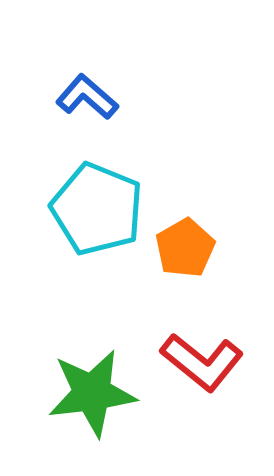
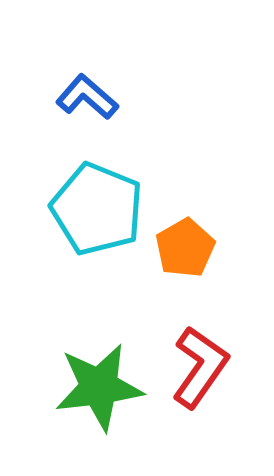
red L-shape: moved 2 px left, 5 px down; rotated 94 degrees counterclockwise
green star: moved 7 px right, 6 px up
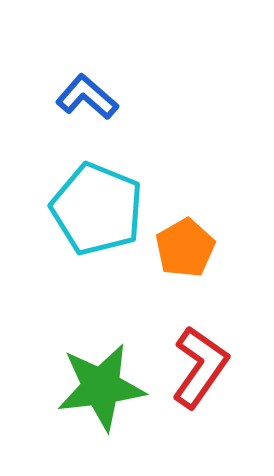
green star: moved 2 px right
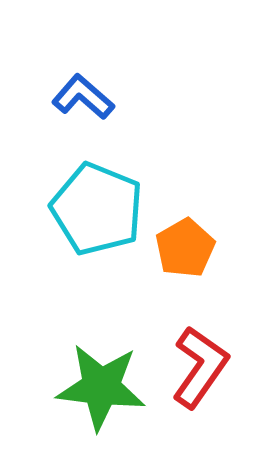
blue L-shape: moved 4 px left
green star: rotated 14 degrees clockwise
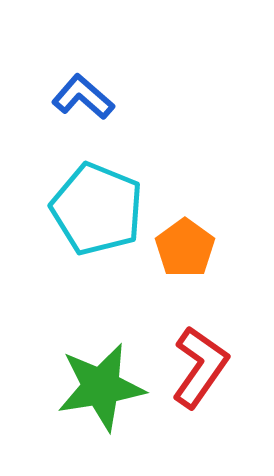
orange pentagon: rotated 6 degrees counterclockwise
green star: rotated 16 degrees counterclockwise
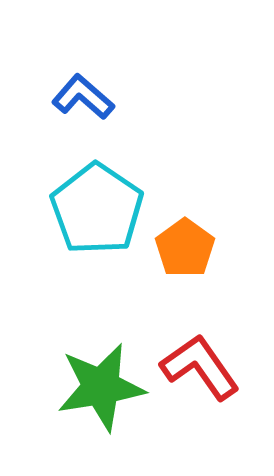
cyan pentagon: rotated 12 degrees clockwise
red L-shape: rotated 70 degrees counterclockwise
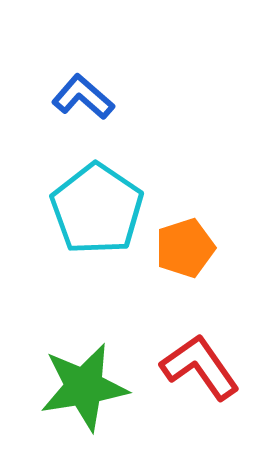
orange pentagon: rotated 18 degrees clockwise
green star: moved 17 px left
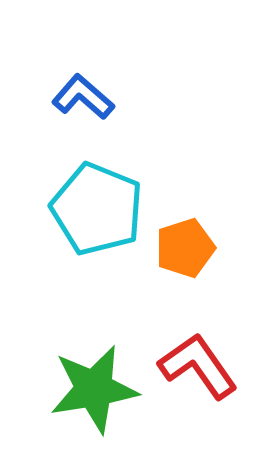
cyan pentagon: rotated 12 degrees counterclockwise
red L-shape: moved 2 px left, 1 px up
green star: moved 10 px right, 2 px down
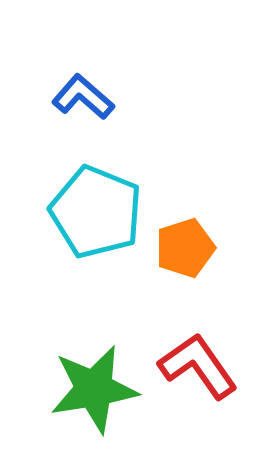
cyan pentagon: moved 1 px left, 3 px down
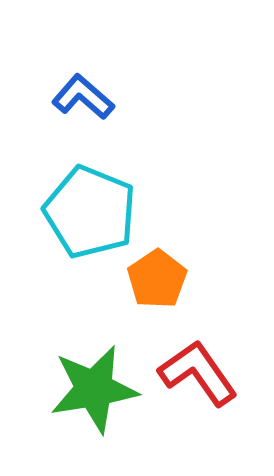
cyan pentagon: moved 6 px left
orange pentagon: moved 28 px left, 31 px down; rotated 16 degrees counterclockwise
red L-shape: moved 7 px down
